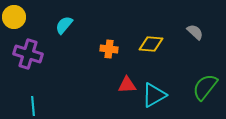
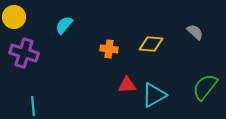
purple cross: moved 4 px left, 1 px up
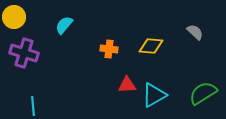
yellow diamond: moved 2 px down
green semicircle: moved 2 px left, 6 px down; rotated 20 degrees clockwise
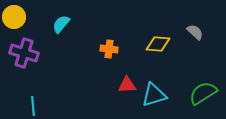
cyan semicircle: moved 3 px left, 1 px up
yellow diamond: moved 7 px right, 2 px up
cyan triangle: rotated 12 degrees clockwise
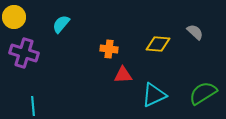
red triangle: moved 4 px left, 10 px up
cyan triangle: rotated 8 degrees counterclockwise
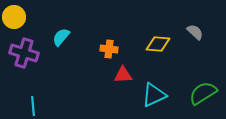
cyan semicircle: moved 13 px down
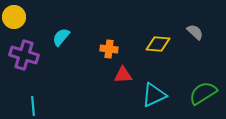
purple cross: moved 2 px down
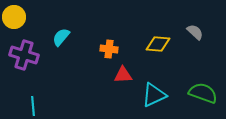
green semicircle: rotated 52 degrees clockwise
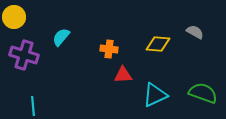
gray semicircle: rotated 12 degrees counterclockwise
cyan triangle: moved 1 px right
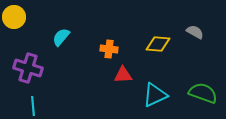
purple cross: moved 4 px right, 13 px down
